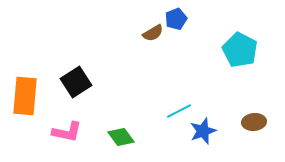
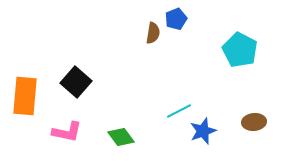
brown semicircle: rotated 50 degrees counterclockwise
black square: rotated 16 degrees counterclockwise
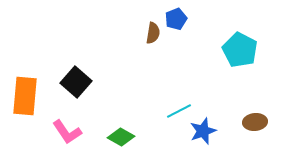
brown ellipse: moved 1 px right
pink L-shape: rotated 44 degrees clockwise
green diamond: rotated 24 degrees counterclockwise
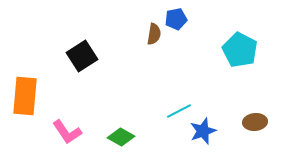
blue pentagon: rotated 10 degrees clockwise
brown semicircle: moved 1 px right, 1 px down
black square: moved 6 px right, 26 px up; rotated 16 degrees clockwise
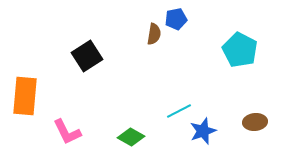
black square: moved 5 px right
pink L-shape: rotated 8 degrees clockwise
green diamond: moved 10 px right
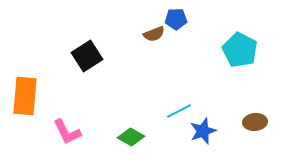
blue pentagon: rotated 10 degrees clockwise
brown semicircle: rotated 60 degrees clockwise
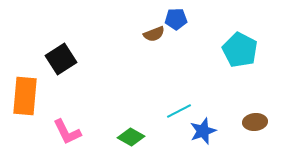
black square: moved 26 px left, 3 px down
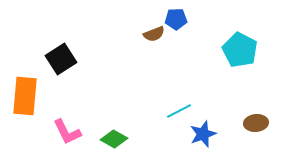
brown ellipse: moved 1 px right, 1 px down
blue star: moved 3 px down
green diamond: moved 17 px left, 2 px down
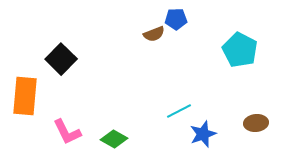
black square: rotated 12 degrees counterclockwise
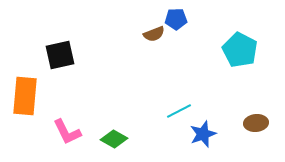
black square: moved 1 px left, 4 px up; rotated 32 degrees clockwise
